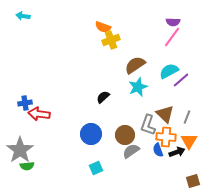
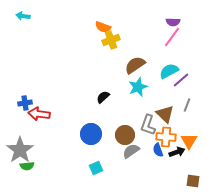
gray line: moved 12 px up
brown square: rotated 24 degrees clockwise
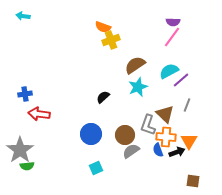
blue cross: moved 9 px up
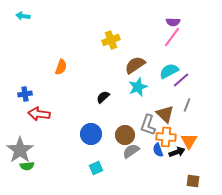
orange semicircle: moved 42 px left, 40 px down; rotated 91 degrees counterclockwise
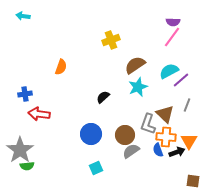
gray L-shape: moved 1 px up
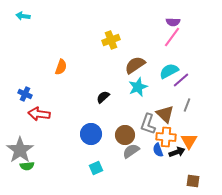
blue cross: rotated 32 degrees clockwise
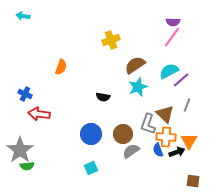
black semicircle: rotated 128 degrees counterclockwise
brown circle: moved 2 px left, 1 px up
cyan square: moved 5 px left
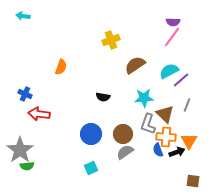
cyan star: moved 6 px right, 11 px down; rotated 18 degrees clockwise
gray semicircle: moved 6 px left, 1 px down
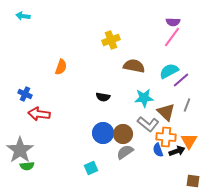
brown semicircle: moved 1 px left, 1 px down; rotated 45 degrees clockwise
brown triangle: moved 1 px right, 2 px up
gray L-shape: rotated 70 degrees counterclockwise
blue circle: moved 12 px right, 1 px up
black arrow: moved 1 px up
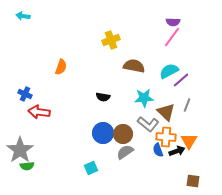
red arrow: moved 2 px up
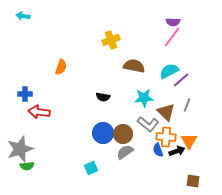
blue cross: rotated 24 degrees counterclockwise
gray star: moved 1 px up; rotated 16 degrees clockwise
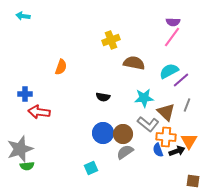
brown semicircle: moved 3 px up
